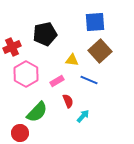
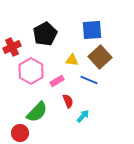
blue square: moved 3 px left, 8 px down
black pentagon: rotated 15 degrees counterclockwise
brown square: moved 6 px down
pink hexagon: moved 5 px right, 3 px up
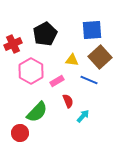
red cross: moved 1 px right, 3 px up
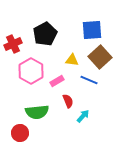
green semicircle: rotated 40 degrees clockwise
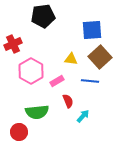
black pentagon: moved 2 px left, 18 px up; rotated 20 degrees clockwise
yellow triangle: moved 1 px left, 1 px up
blue line: moved 1 px right, 1 px down; rotated 18 degrees counterclockwise
red circle: moved 1 px left, 1 px up
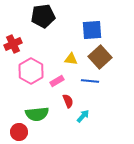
green semicircle: moved 2 px down
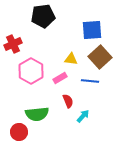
pink rectangle: moved 3 px right, 3 px up
